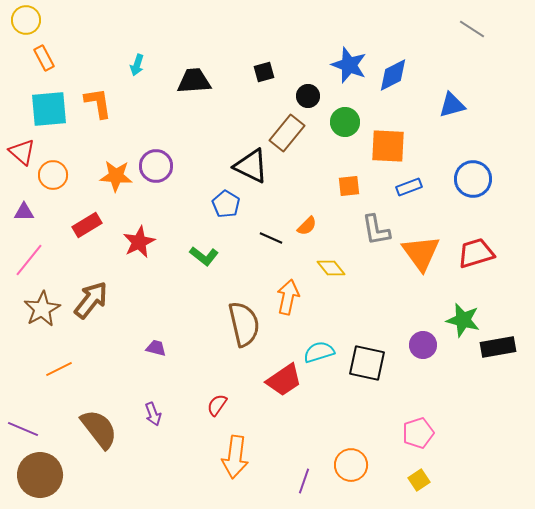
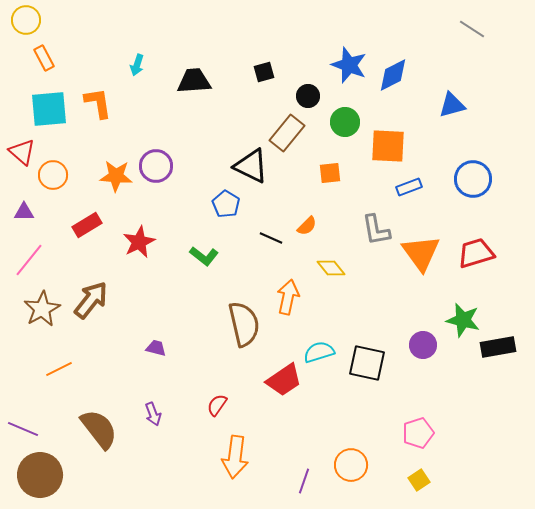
orange square at (349, 186): moved 19 px left, 13 px up
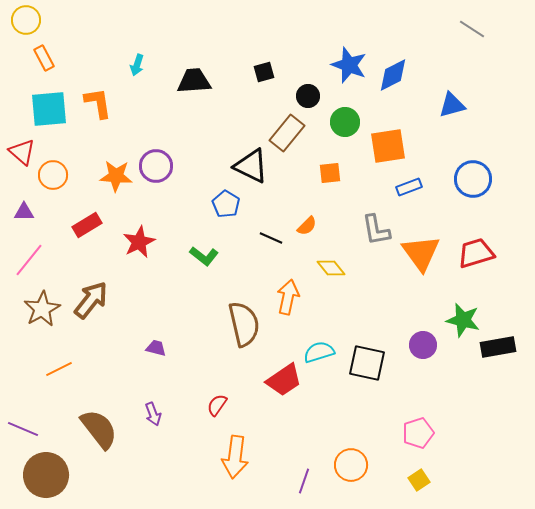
orange square at (388, 146): rotated 12 degrees counterclockwise
brown circle at (40, 475): moved 6 px right
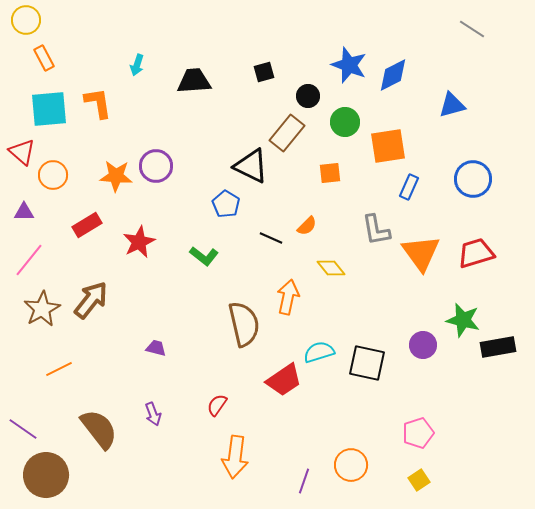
blue rectangle at (409, 187): rotated 45 degrees counterclockwise
purple line at (23, 429): rotated 12 degrees clockwise
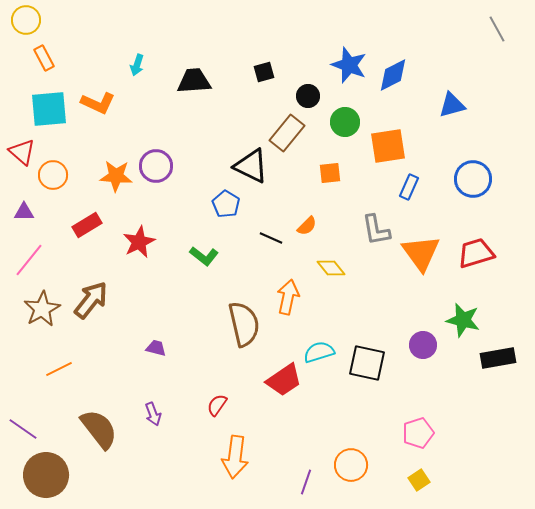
gray line at (472, 29): moved 25 px right; rotated 28 degrees clockwise
orange L-shape at (98, 103): rotated 124 degrees clockwise
black rectangle at (498, 347): moved 11 px down
purple line at (304, 481): moved 2 px right, 1 px down
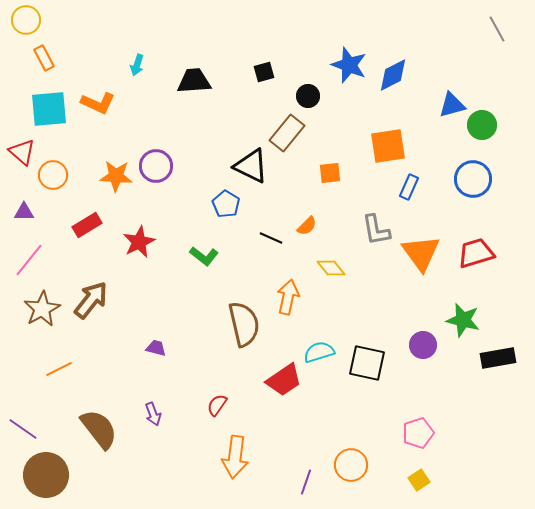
green circle at (345, 122): moved 137 px right, 3 px down
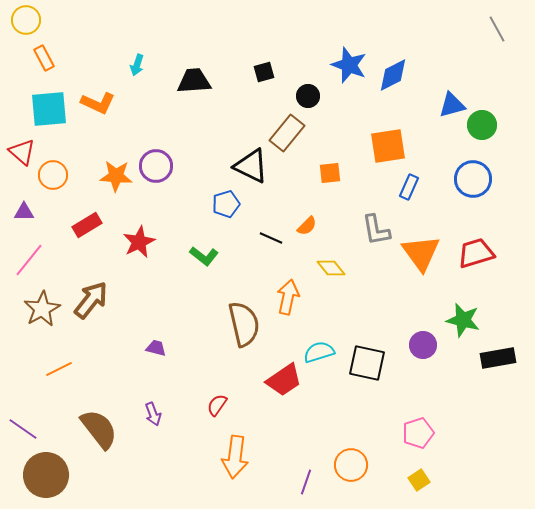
blue pentagon at (226, 204): rotated 24 degrees clockwise
